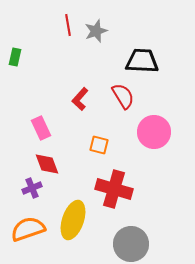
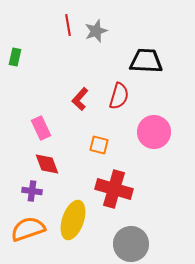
black trapezoid: moved 4 px right
red semicircle: moved 4 px left; rotated 48 degrees clockwise
purple cross: moved 3 px down; rotated 30 degrees clockwise
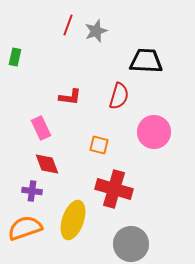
red line: rotated 30 degrees clockwise
red L-shape: moved 10 px left, 2 px up; rotated 125 degrees counterclockwise
orange semicircle: moved 3 px left, 1 px up
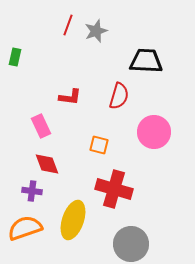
pink rectangle: moved 2 px up
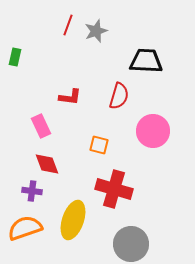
pink circle: moved 1 px left, 1 px up
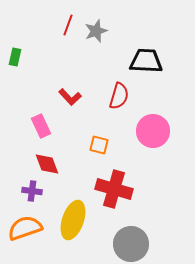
red L-shape: rotated 40 degrees clockwise
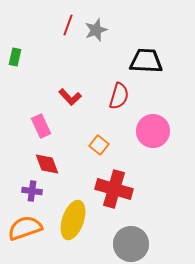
gray star: moved 1 px up
orange square: rotated 24 degrees clockwise
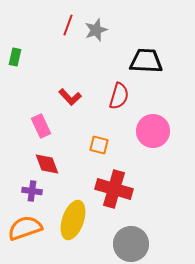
orange square: rotated 24 degrees counterclockwise
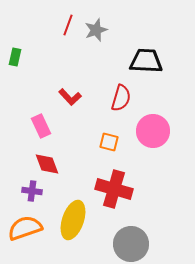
red semicircle: moved 2 px right, 2 px down
orange square: moved 10 px right, 3 px up
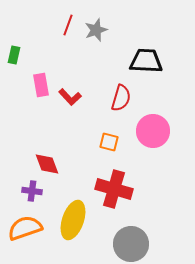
green rectangle: moved 1 px left, 2 px up
pink rectangle: moved 41 px up; rotated 15 degrees clockwise
